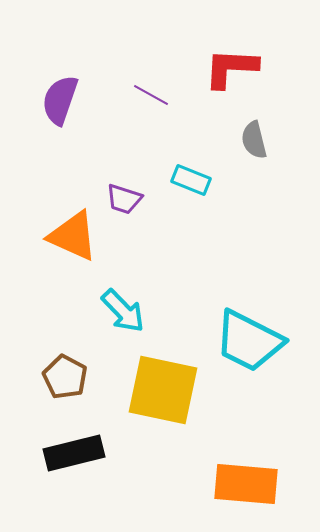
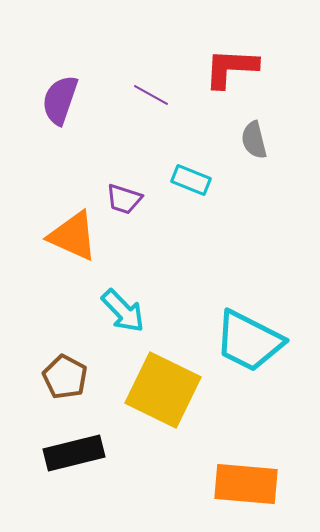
yellow square: rotated 14 degrees clockwise
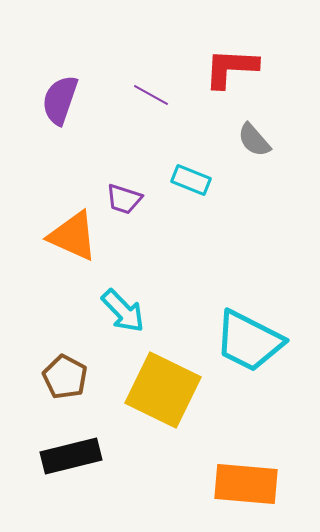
gray semicircle: rotated 27 degrees counterclockwise
black rectangle: moved 3 px left, 3 px down
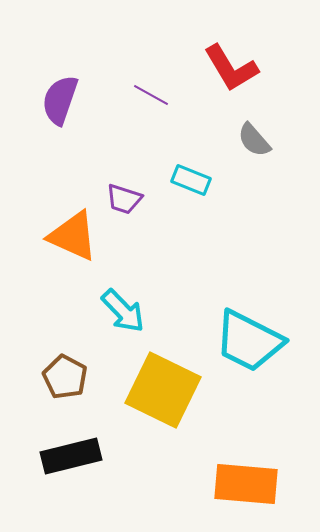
red L-shape: rotated 124 degrees counterclockwise
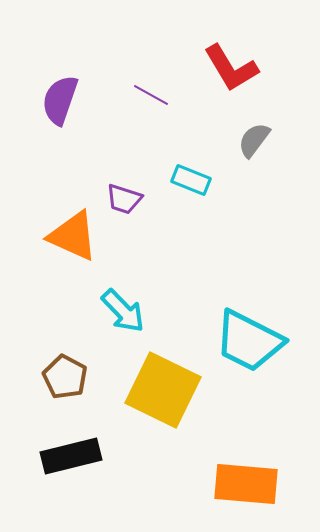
gray semicircle: rotated 78 degrees clockwise
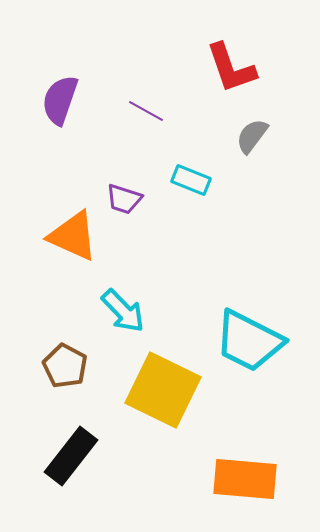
red L-shape: rotated 12 degrees clockwise
purple line: moved 5 px left, 16 px down
gray semicircle: moved 2 px left, 4 px up
brown pentagon: moved 11 px up
black rectangle: rotated 38 degrees counterclockwise
orange rectangle: moved 1 px left, 5 px up
